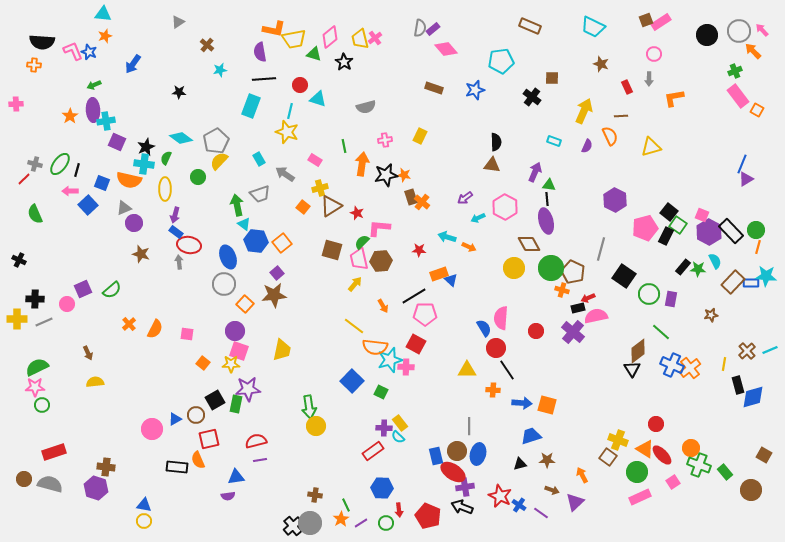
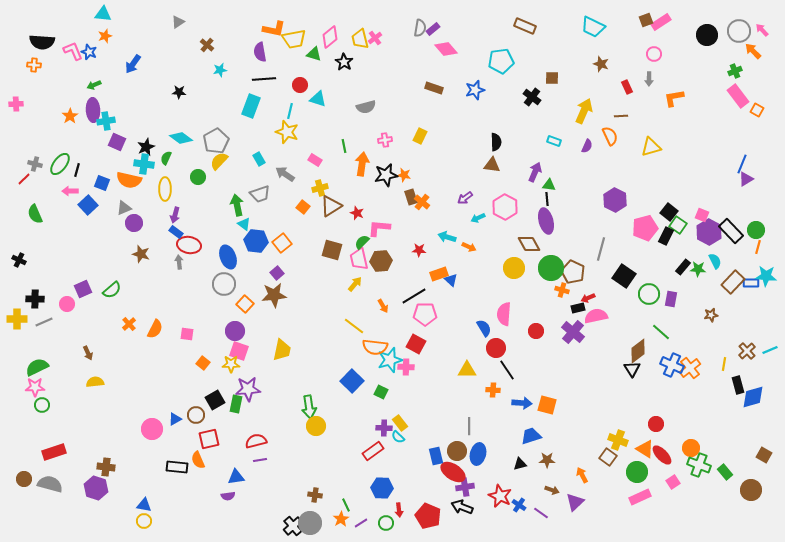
brown rectangle at (530, 26): moved 5 px left
pink semicircle at (501, 318): moved 3 px right, 4 px up
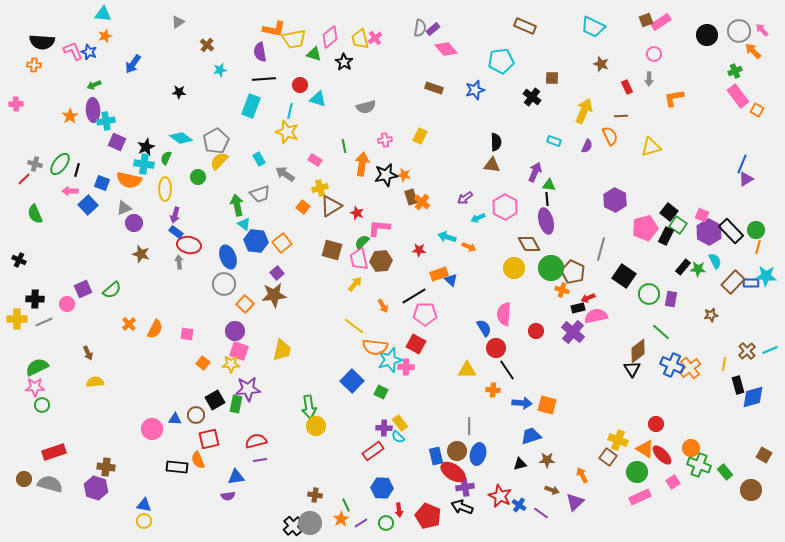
blue triangle at (175, 419): rotated 32 degrees clockwise
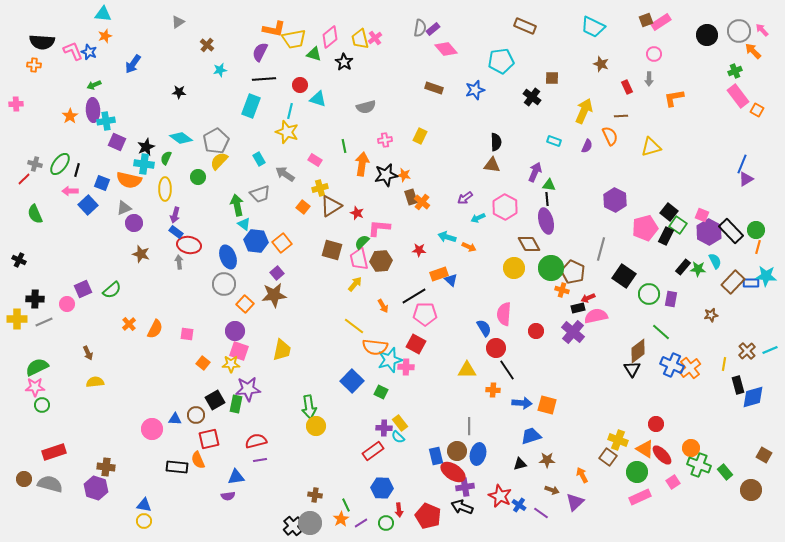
purple semicircle at (260, 52): rotated 36 degrees clockwise
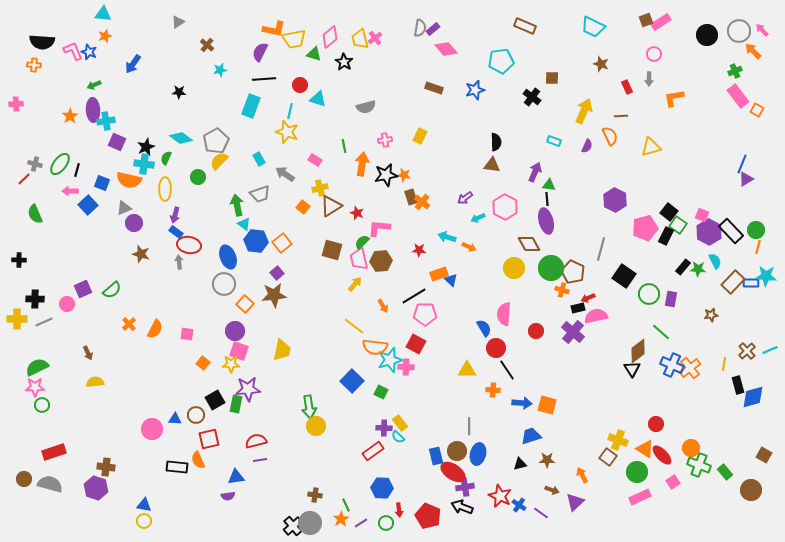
black cross at (19, 260): rotated 24 degrees counterclockwise
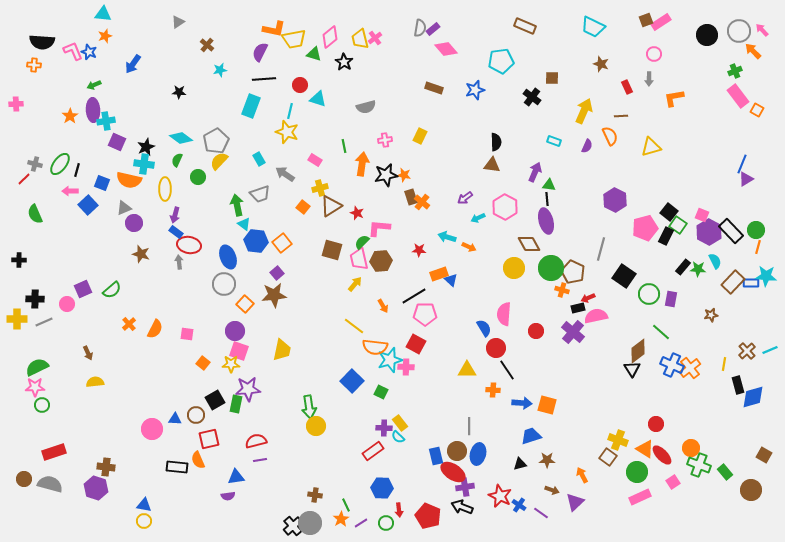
green semicircle at (166, 158): moved 11 px right, 2 px down
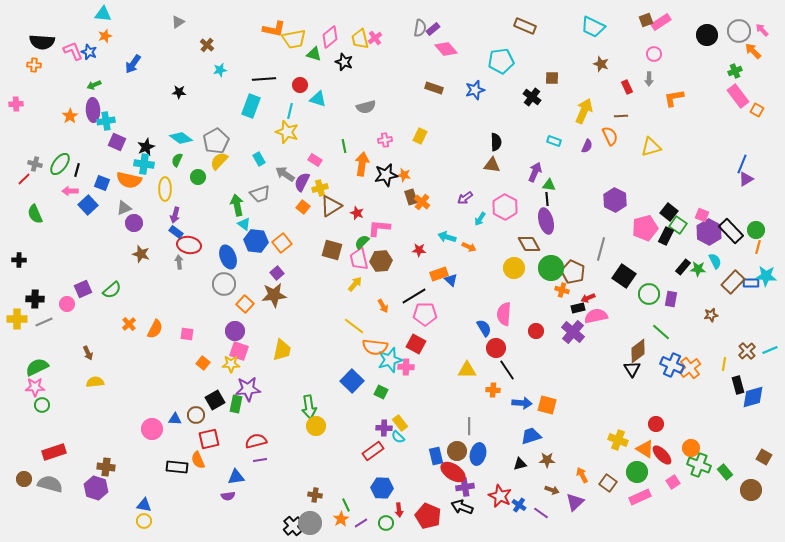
purple semicircle at (260, 52): moved 42 px right, 130 px down
black star at (344, 62): rotated 12 degrees counterclockwise
cyan arrow at (478, 218): moved 2 px right, 1 px down; rotated 32 degrees counterclockwise
brown square at (764, 455): moved 2 px down
brown square at (608, 457): moved 26 px down
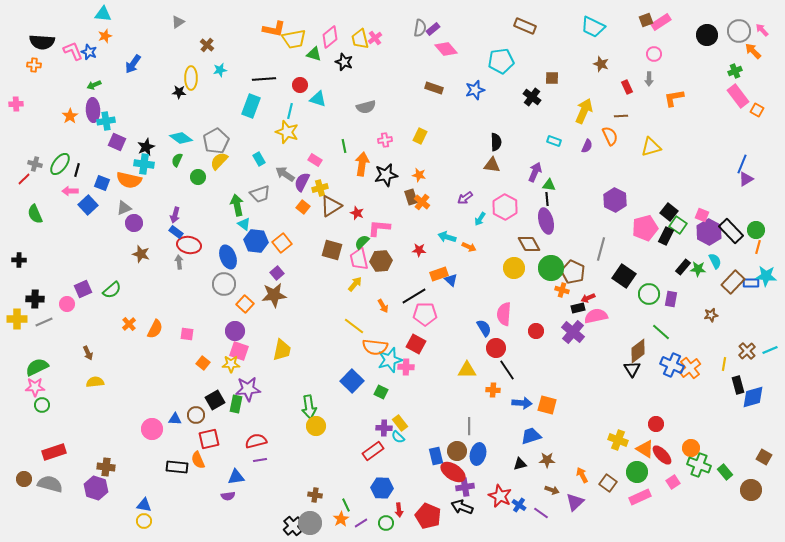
orange star at (404, 175): moved 15 px right
yellow ellipse at (165, 189): moved 26 px right, 111 px up
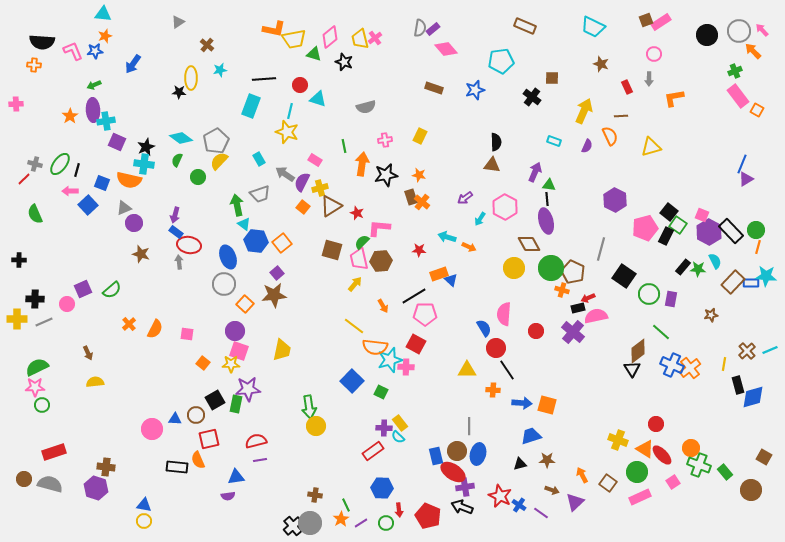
blue star at (89, 52): moved 6 px right, 1 px up; rotated 28 degrees counterclockwise
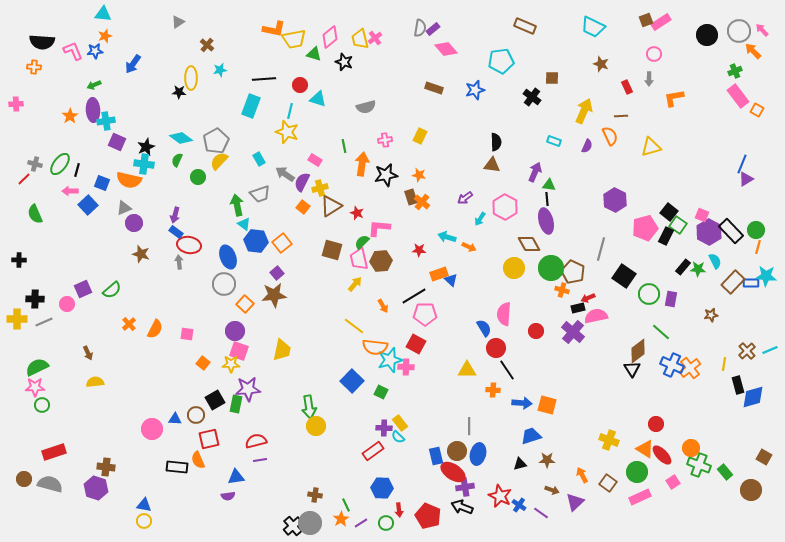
orange cross at (34, 65): moved 2 px down
yellow cross at (618, 440): moved 9 px left
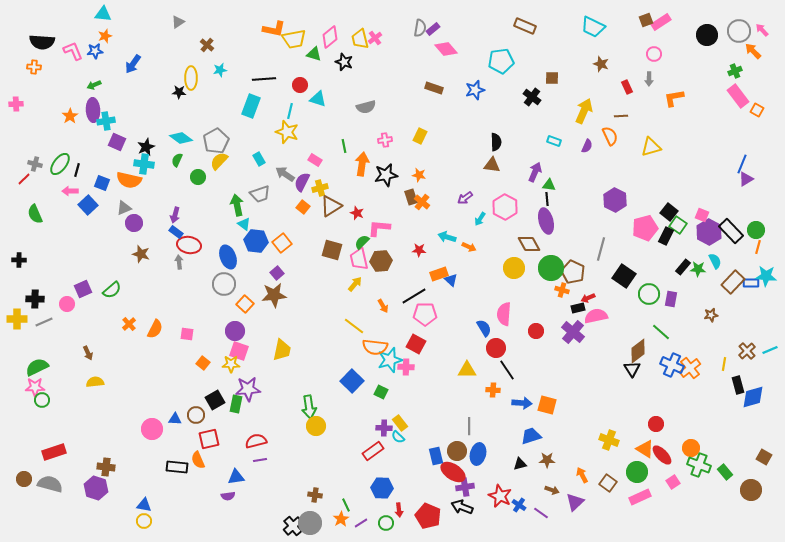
green circle at (42, 405): moved 5 px up
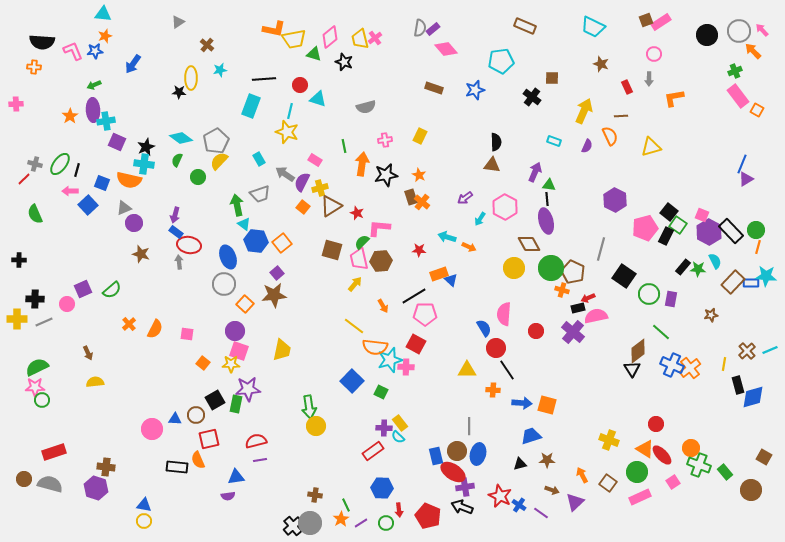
orange star at (419, 175): rotated 16 degrees clockwise
